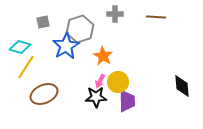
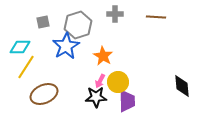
gray hexagon: moved 2 px left, 4 px up
cyan diamond: rotated 15 degrees counterclockwise
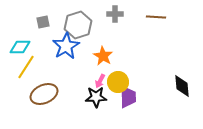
purple trapezoid: moved 1 px right, 4 px up
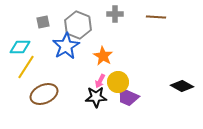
gray hexagon: rotated 20 degrees counterclockwise
black diamond: rotated 55 degrees counterclockwise
purple trapezoid: rotated 115 degrees clockwise
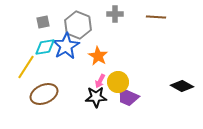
cyan diamond: moved 25 px right; rotated 10 degrees counterclockwise
orange star: moved 5 px left
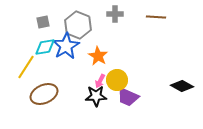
yellow circle: moved 1 px left, 2 px up
black star: moved 1 px up
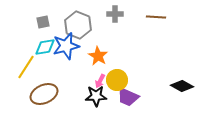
blue star: rotated 16 degrees clockwise
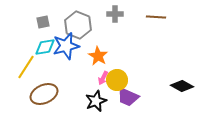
pink arrow: moved 3 px right, 3 px up
black star: moved 5 px down; rotated 20 degrees counterclockwise
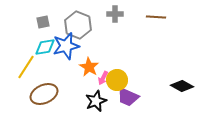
orange star: moved 9 px left, 11 px down
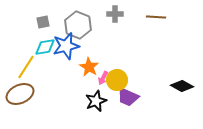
brown ellipse: moved 24 px left
